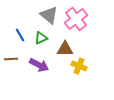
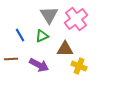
gray triangle: rotated 18 degrees clockwise
green triangle: moved 1 px right, 2 px up
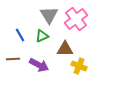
brown line: moved 2 px right
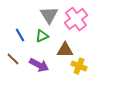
brown triangle: moved 1 px down
brown line: rotated 48 degrees clockwise
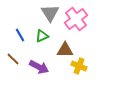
gray triangle: moved 1 px right, 2 px up
purple arrow: moved 2 px down
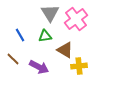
green triangle: moved 3 px right; rotated 16 degrees clockwise
brown triangle: rotated 30 degrees clockwise
yellow cross: rotated 28 degrees counterclockwise
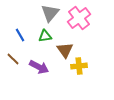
gray triangle: rotated 12 degrees clockwise
pink cross: moved 3 px right, 1 px up
brown triangle: rotated 24 degrees clockwise
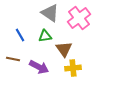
gray triangle: rotated 36 degrees counterclockwise
brown triangle: moved 1 px left, 1 px up
brown line: rotated 32 degrees counterclockwise
yellow cross: moved 6 px left, 2 px down
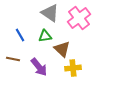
brown triangle: moved 2 px left; rotated 12 degrees counterclockwise
purple arrow: rotated 24 degrees clockwise
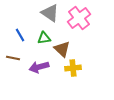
green triangle: moved 1 px left, 2 px down
brown line: moved 1 px up
purple arrow: rotated 114 degrees clockwise
